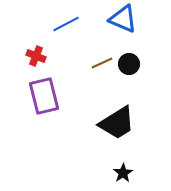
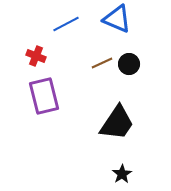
blue triangle: moved 6 px left
black trapezoid: rotated 24 degrees counterclockwise
black star: moved 1 px left, 1 px down
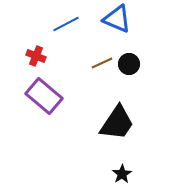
purple rectangle: rotated 36 degrees counterclockwise
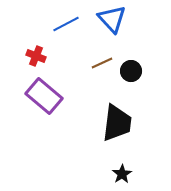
blue triangle: moved 5 px left; rotated 24 degrees clockwise
black circle: moved 2 px right, 7 px down
black trapezoid: rotated 27 degrees counterclockwise
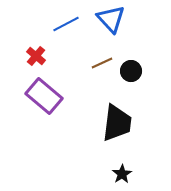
blue triangle: moved 1 px left
red cross: rotated 18 degrees clockwise
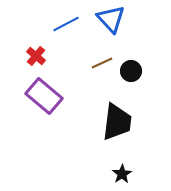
black trapezoid: moved 1 px up
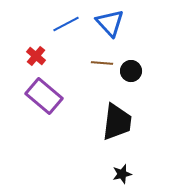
blue triangle: moved 1 px left, 4 px down
brown line: rotated 30 degrees clockwise
black star: rotated 18 degrees clockwise
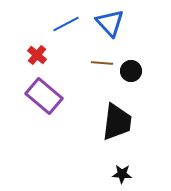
red cross: moved 1 px right, 1 px up
black star: rotated 18 degrees clockwise
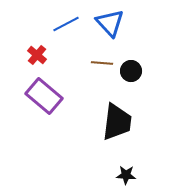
black star: moved 4 px right, 1 px down
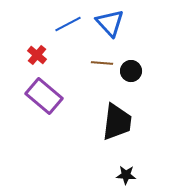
blue line: moved 2 px right
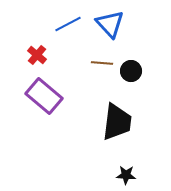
blue triangle: moved 1 px down
